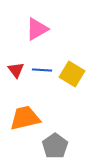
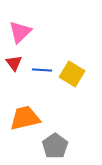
pink triangle: moved 17 px left, 3 px down; rotated 15 degrees counterclockwise
red triangle: moved 2 px left, 7 px up
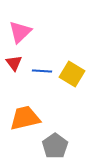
blue line: moved 1 px down
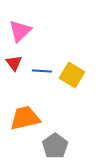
pink triangle: moved 1 px up
yellow square: moved 1 px down
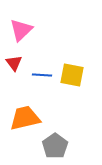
pink triangle: moved 1 px right, 1 px up
blue line: moved 4 px down
yellow square: rotated 20 degrees counterclockwise
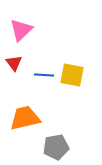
blue line: moved 2 px right
gray pentagon: moved 1 px right, 1 px down; rotated 25 degrees clockwise
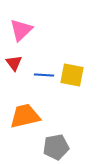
orange trapezoid: moved 2 px up
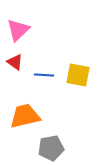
pink triangle: moved 3 px left
red triangle: moved 1 px right, 1 px up; rotated 18 degrees counterclockwise
yellow square: moved 6 px right
gray pentagon: moved 5 px left, 1 px down
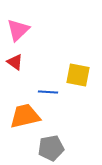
blue line: moved 4 px right, 17 px down
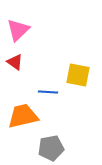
orange trapezoid: moved 2 px left
